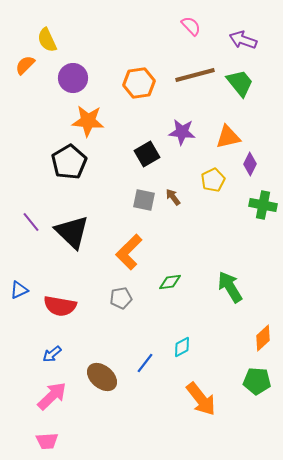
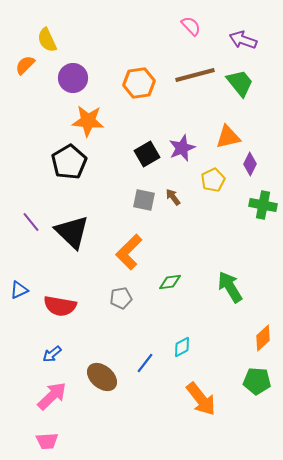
purple star: moved 16 px down; rotated 28 degrees counterclockwise
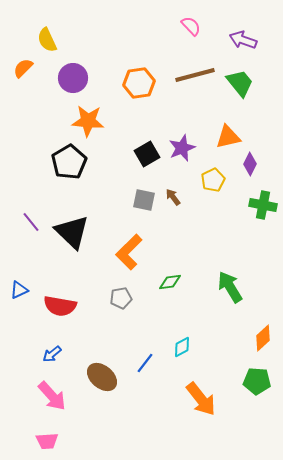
orange semicircle: moved 2 px left, 3 px down
pink arrow: rotated 92 degrees clockwise
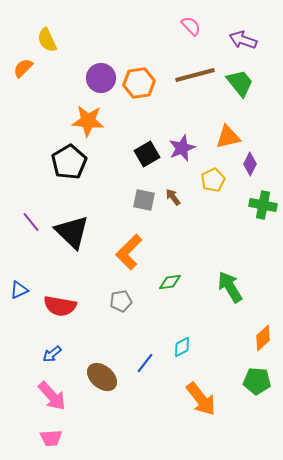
purple circle: moved 28 px right
gray pentagon: moved 3 px down
pink trapezoid: moved 4 px right, 3 px up
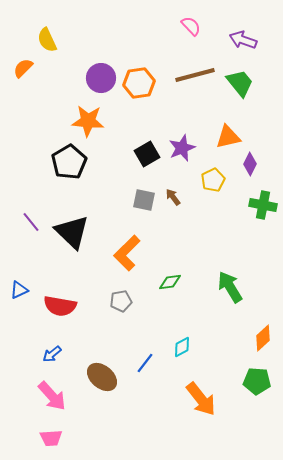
orange L-shape: moved 2 px left, 1 px down
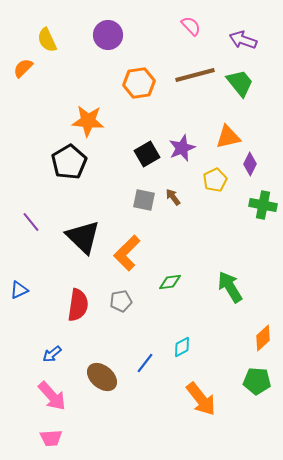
purple circle: moved 7 px right, 43 px up
yellow pentagon: moved 2 px right
black triangle: moved 11 px right, 5 px down
red semicircle: moved 18 px right, 1 px up; rotated 92 degrees counterclockwise
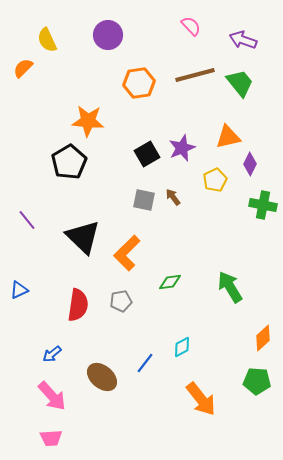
purple line: moved 4 px left, 2 px up
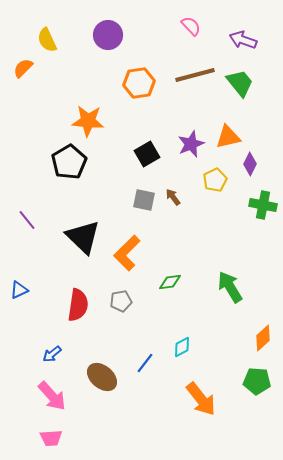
purple star: moved 9 px right, 4 px up
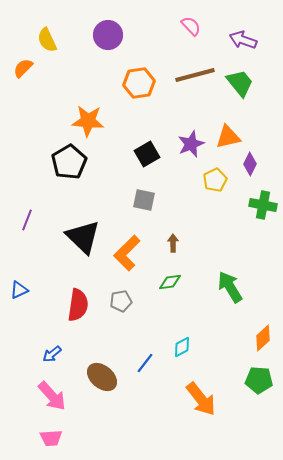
brown arrow: moved 46 px down; rotated 36 degrees clockwise
purple line: rotated 60 degrees clockwise
green pentagon: moved 2 px right, 1 px up
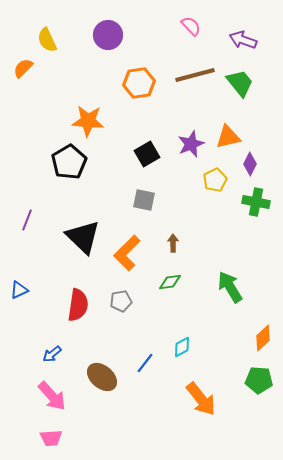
green cross: moved 7 px left, 3 px up
